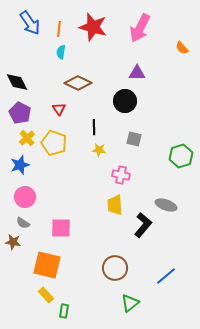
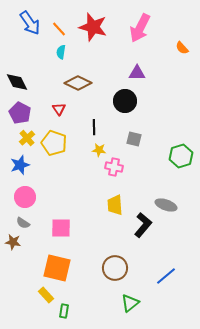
orange line: rotated 49 degrees counterclockwise
pink cross: moved 7 px left, 8 px up
orange square: moved 10 px right, 3 px down
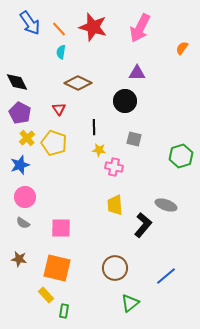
orange semicircle: rotated 80 degrees clockwise
brown star: moved 6 px right, 17 px down
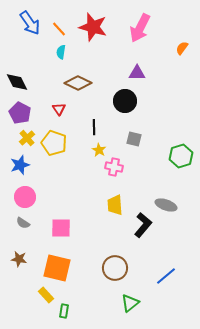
yellow star: rotated 24 degrees clockwise
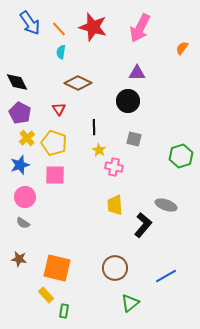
black circle: moved 3 px right
pink square: moved 6 px left, 53 px up
blue line: rotated 10 degrees clockwise
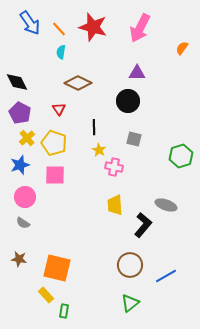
brown circle: moved 15 px right, 3 px up
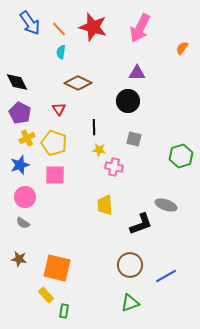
yellow cross: rotated 14 degrees clockwise
yellow star: rotated 24 degrees counterclockwise
yellow trapezoid: moved 10 px left
black L-shape: moved 2 px left, 1 px up; rotated 30 degrees clockwise
green triangle: rotated 18 degrees clockwise
